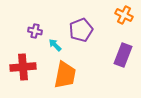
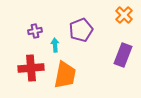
orange cross: rotated 18 degrees clockwise
purple cross: rotated 24 degrees counterclockwise
cyan arrow: rotated 40 degrees clockwise
red cross: moved 8 px right, 1 px down
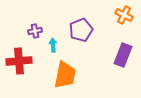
orange cross: rotated 18 degrees counterclockwise
cyan arrow: moved 2 px left
red cross: moved 12 px left, 7 px up
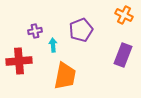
orange trapezoid: moved 1 px down
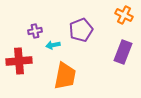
cyan arrow: rotated 96 degrees counterclockwise
purple rectangle: moved 3 px up
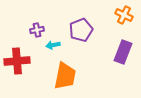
purple cross: moved 2 px right, 1 px up
red cross: moved 2 px left
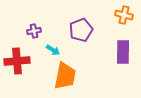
orange cross: rotated 12 degrees counterclockwise
purple cross: moved 3 px left, 1 px down
cyan arrow: moved 5 px down; rotated 136 degrees counterclockwise
purple rectangle: rotated 20 degrees counterclockwise
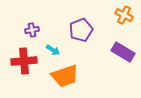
orange cross: rotated 12 degrees clockwise
purple cross: moved 2 px left, 1 px up
purple rectangle: rotated 60 degrees counterclockwise
red cross: moved 7 px right
orange trapezoid: rotated 60 degrees clockwise
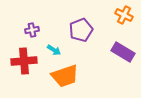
cyan arrow: moved 1 px right
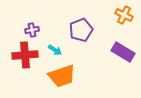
cyan arrow: moved 1 px right
red cross: moved 1 px right, 6 px up
orange trapezoid: moved 3 px left
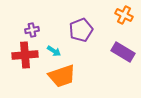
cyan arrow: moved 1 px left, 1 px down
